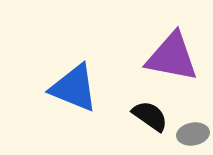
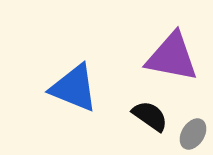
gray ellipse: rotated 48 degrees counterclockwise
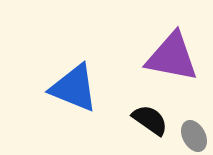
black semicircle: moved 4 px down
gray ellipse: moved 1 px right, 2 px down; rotated 60 degrees counterclockwise
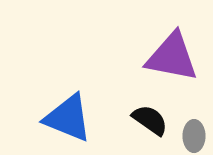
blue triangle: moved 6 px left, 30 px down
gray ellipse: rotated 28 degrees clockwise
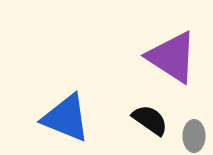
purple triangle: rotated 22 degrees clockwise
blue triangle: moved 2 px left
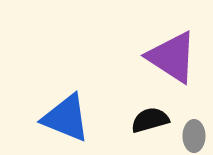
black semicircle: rotated 51 degrees counterclockwise
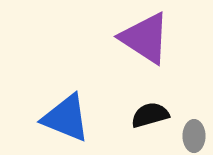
purple triangle: moved 27 px left, 19 px up
black semicircle: moved 5 px up
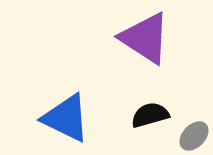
blue triangle: rotated 4 degrees clockwise
gray ellipse: rotated 44 degrees clockwise
